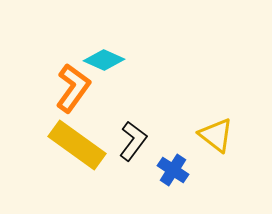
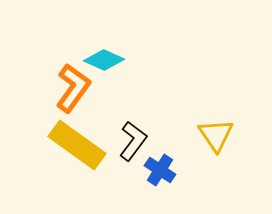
yellow triangle: rotated 18 degrees clockwise
blue cross: moved 13 px left
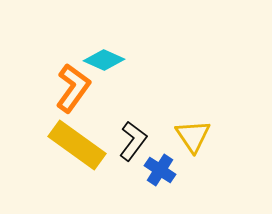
yellow triangle: moved 23 px left, 1 px down
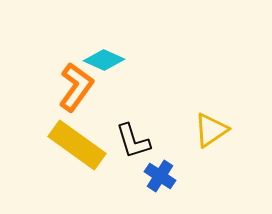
orange L-shape: moved 3 px right, 1 px up
yellow triangle: moved 18 px right, 6 px up; rotated 30 degrees clockwise
black L-shape: rotated 126 degrees clockwise
blue cross: moved 6 px down
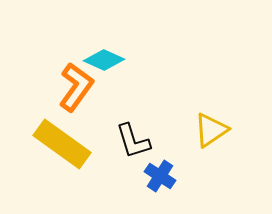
yellow rectangle: moved 15 px left, 1 px up
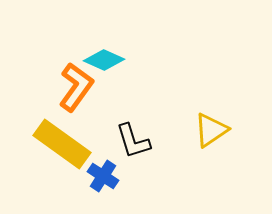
blue cross: moved 57 px left
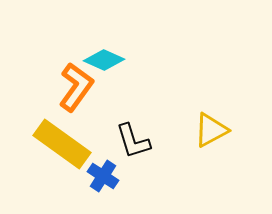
yellow triangle: rotated 6 degrees clockwise
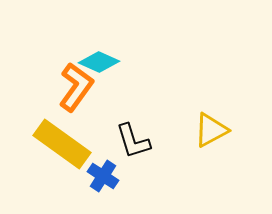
cyan diamond: moved 5 px left, 2 px down
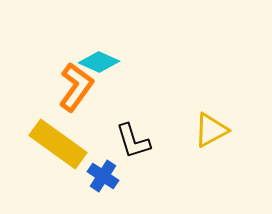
yellow rectangle: moved 4 px left
